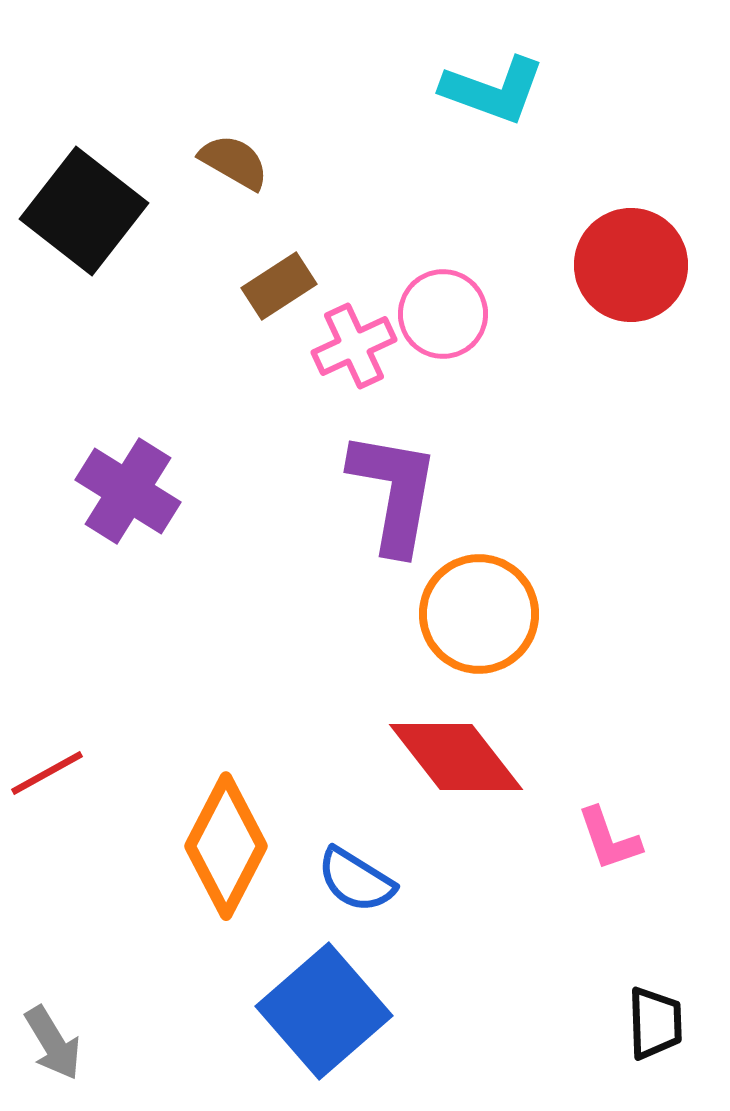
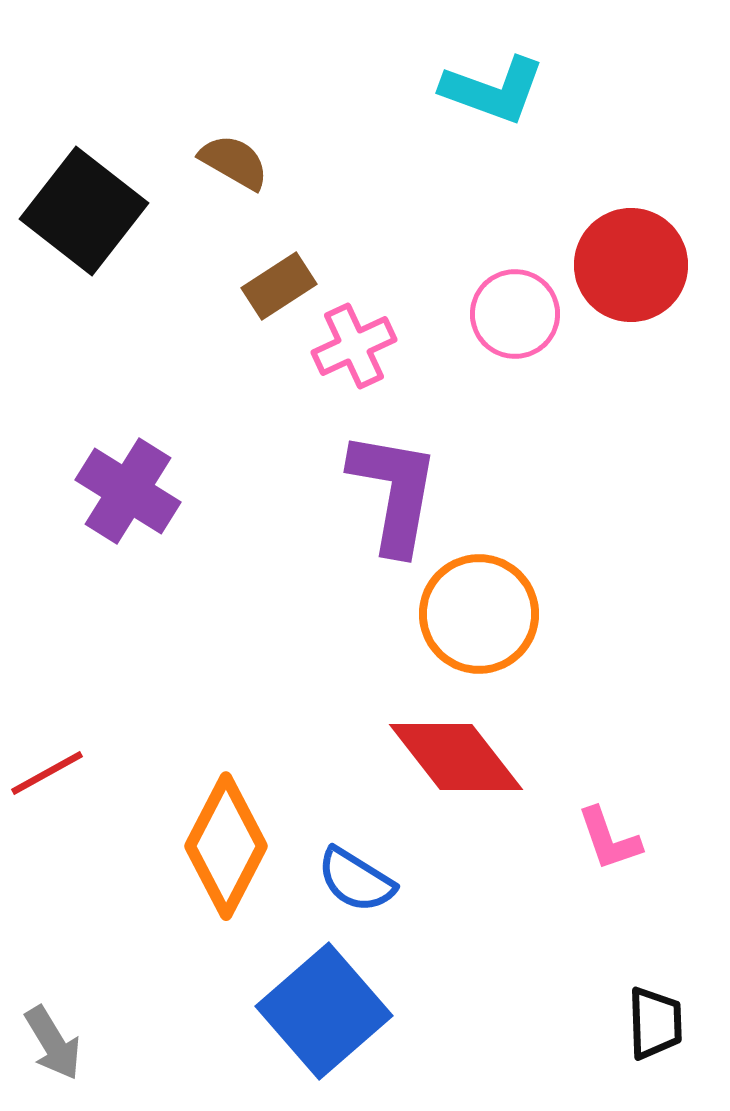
pink circle: moved 72 px right
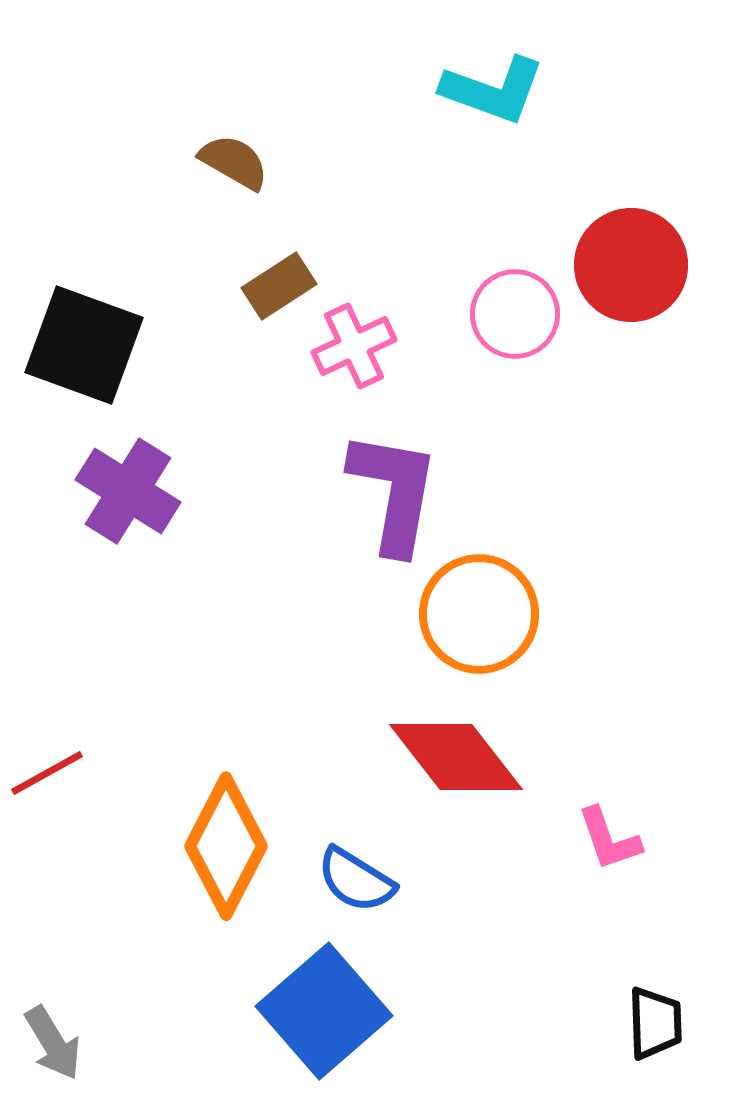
black square: moved 134 px down; rotated 18 degrees counterclockwise
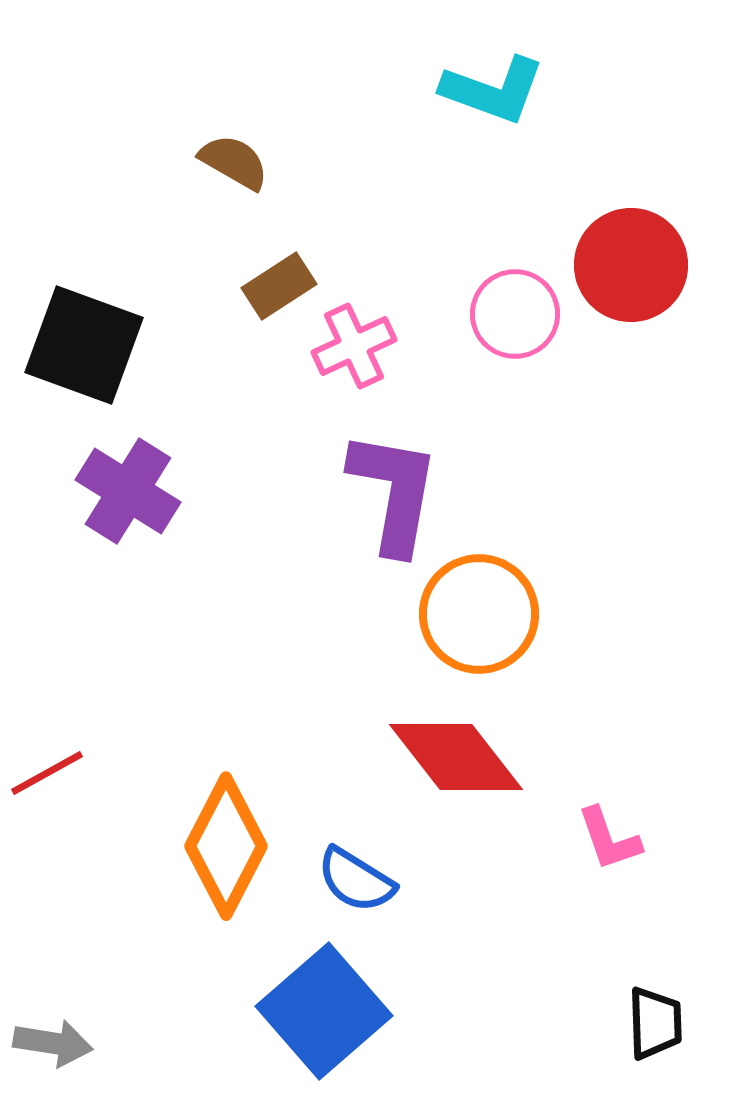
gray arrow: rotated 50 degrees counterclockwise
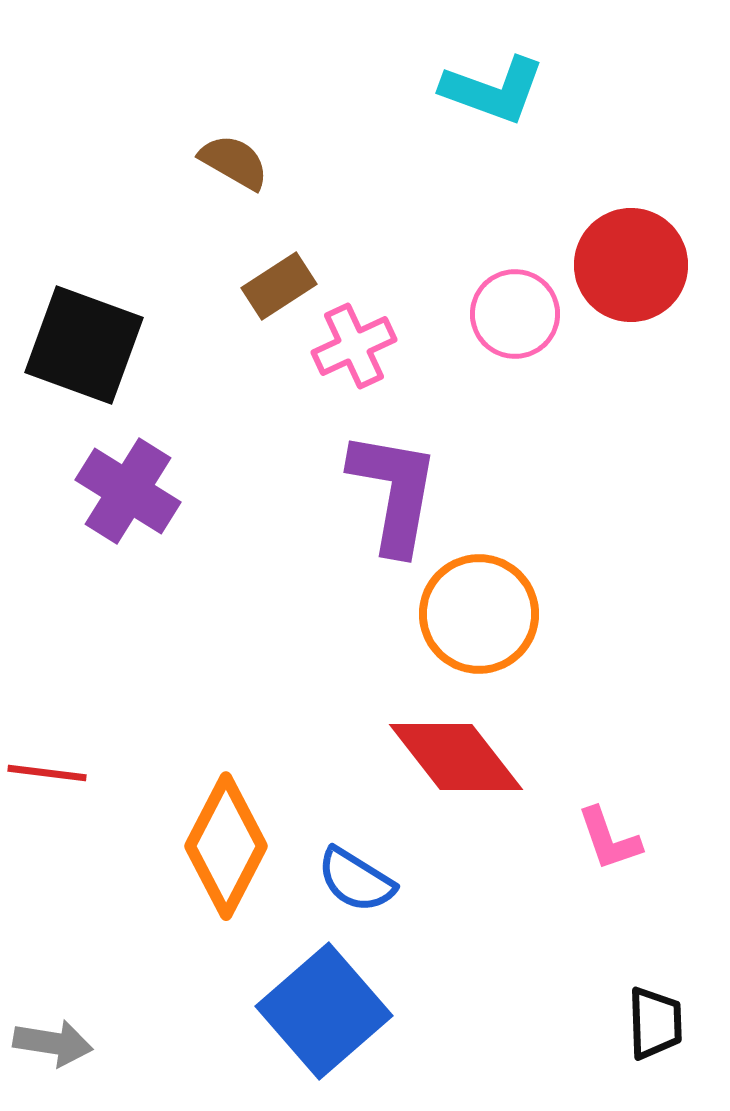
red line: rotated 36 degrees clockwise
